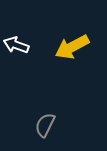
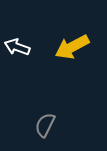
white arrow: moved 1 px right, 2 px down
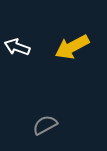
gray semicircle: rotated 35 degrees clockwise
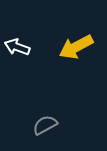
yellow arrow: moved 4 px right
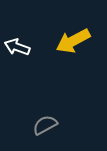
yellow arrow: moved 3 px left, 6 px up
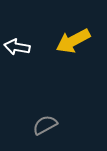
white arrow: rotated 10 degrees counterclockwise
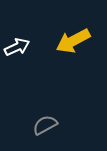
white arrow: rotated 145 degrees clockwise
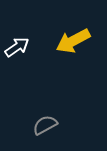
white arrow: rotated 10 degrees counterclockwise
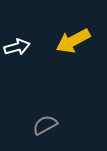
white arrow: rotated 20 degrees clockwise
